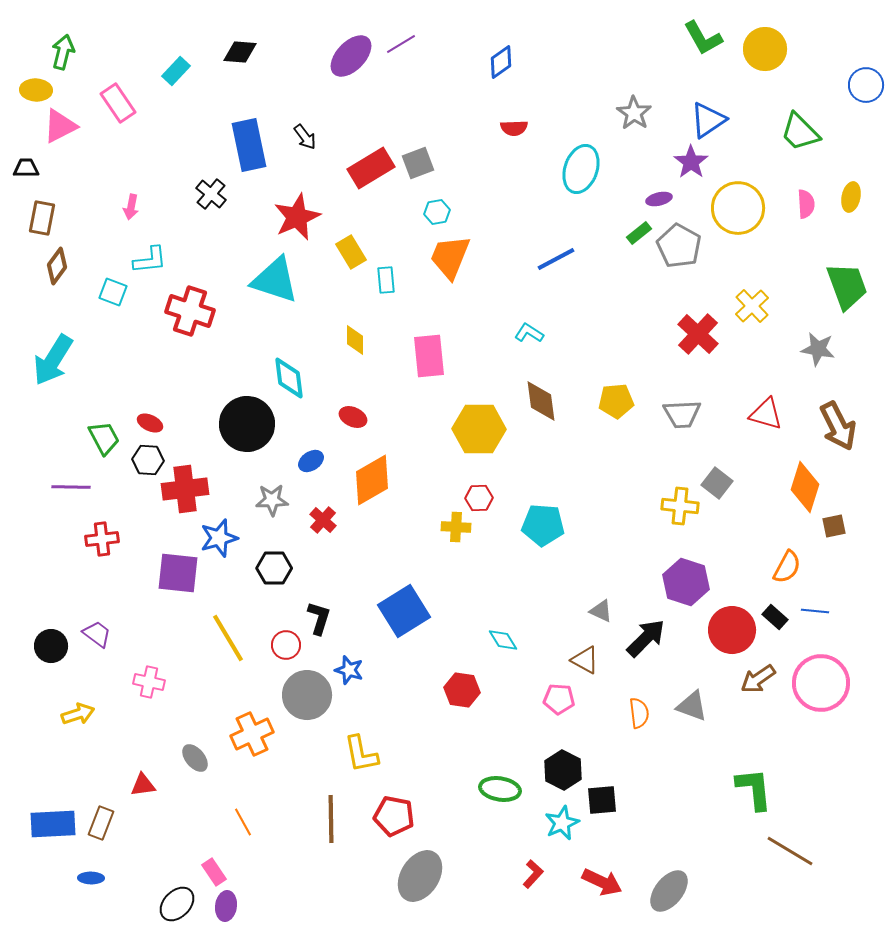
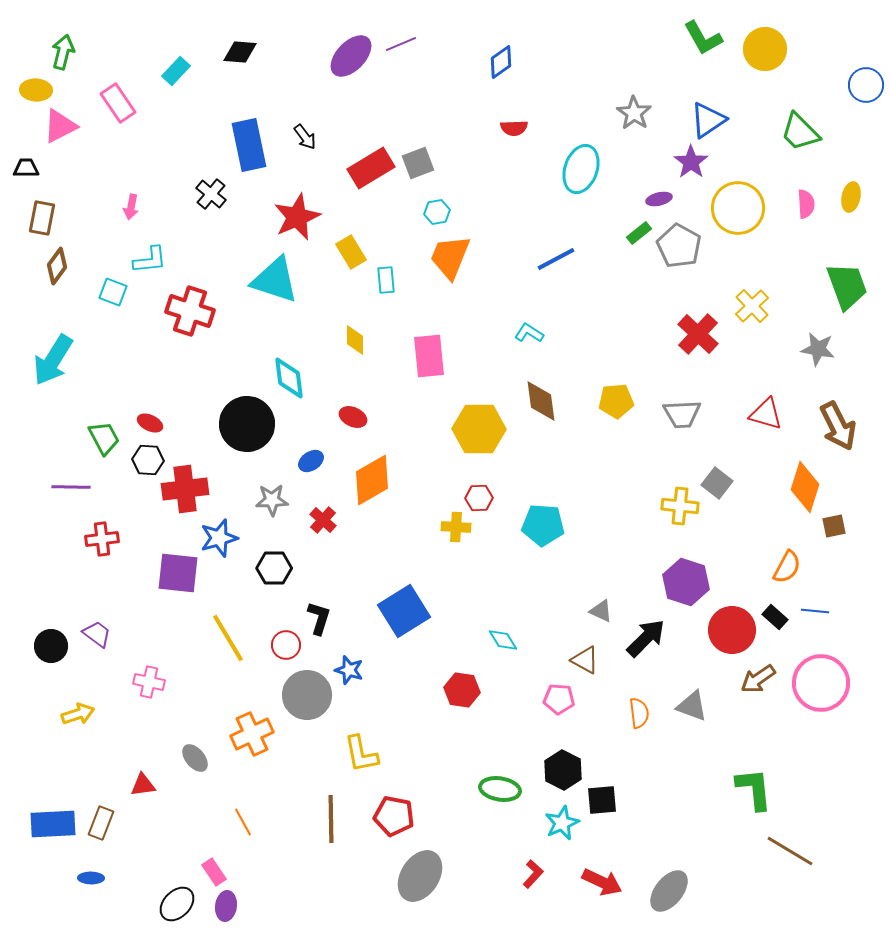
purple line at (401, 44): rotated 8 degrees clockwise
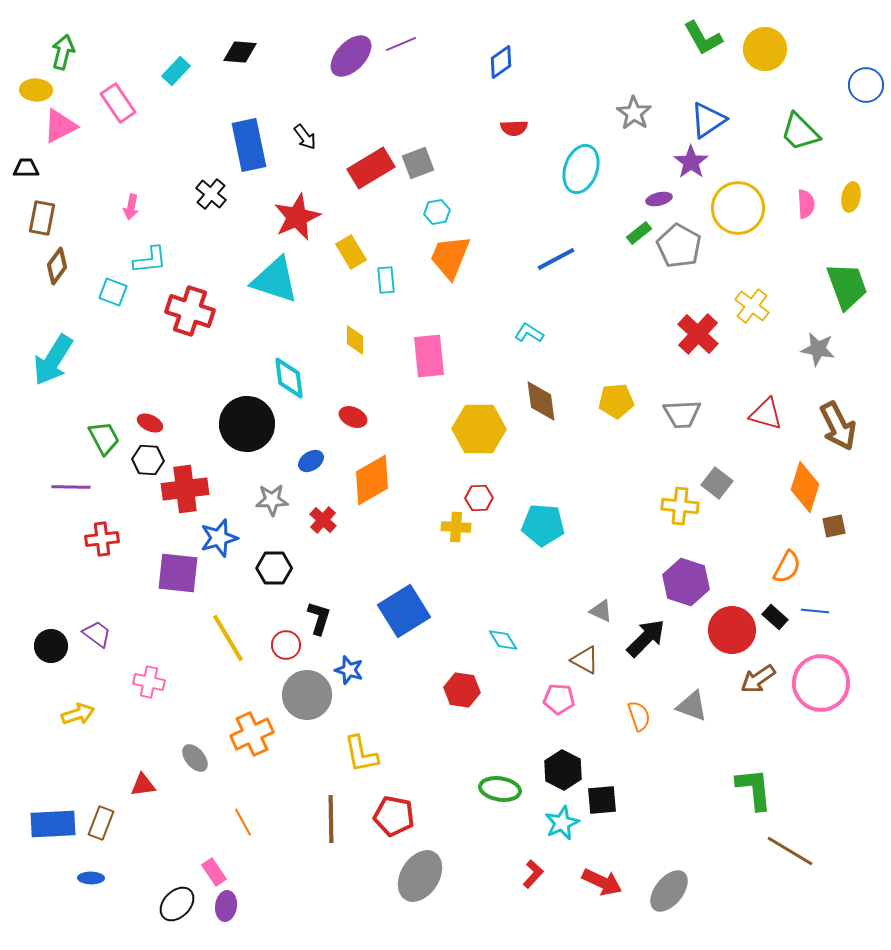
yellow cross at (752, 306): rotated 8 degrees counterclockwise
orange semicircle at (639, 713): moved 3 px down; rotated 12 degrees counterclockwise
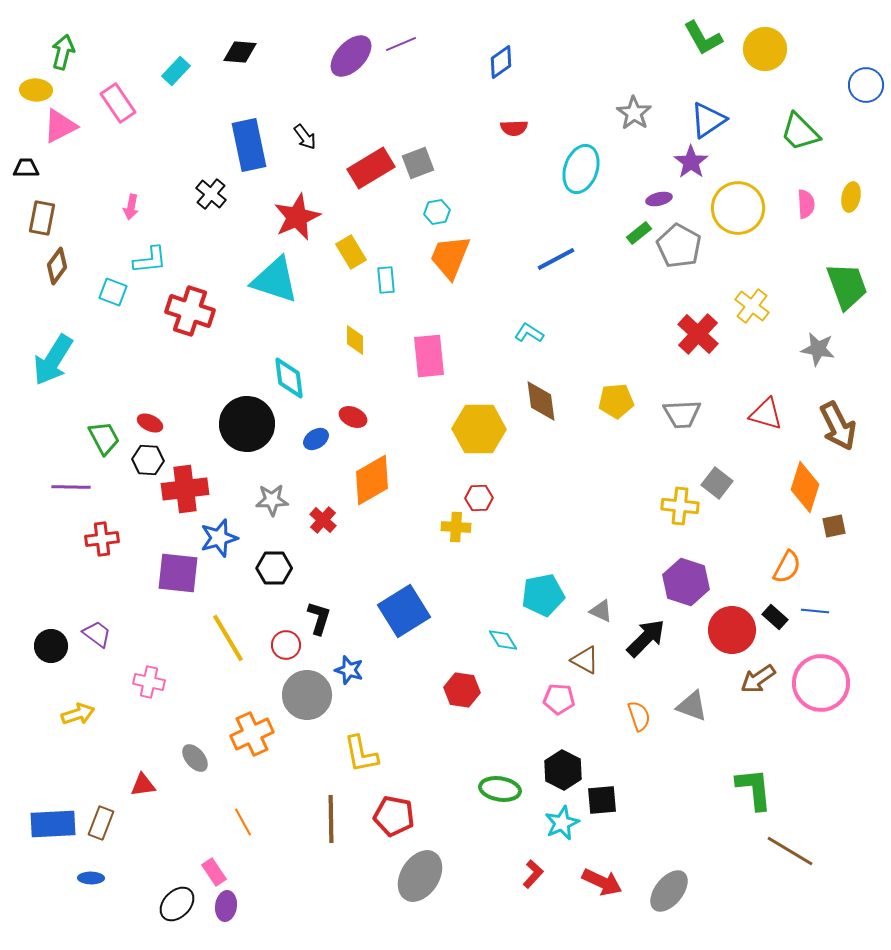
blue ellipse at (311, 461): moved 5 px right, 22 px up
cyan pentagon at (543, 525): moved 70 px down; rotated 15 degrees counterclockwise
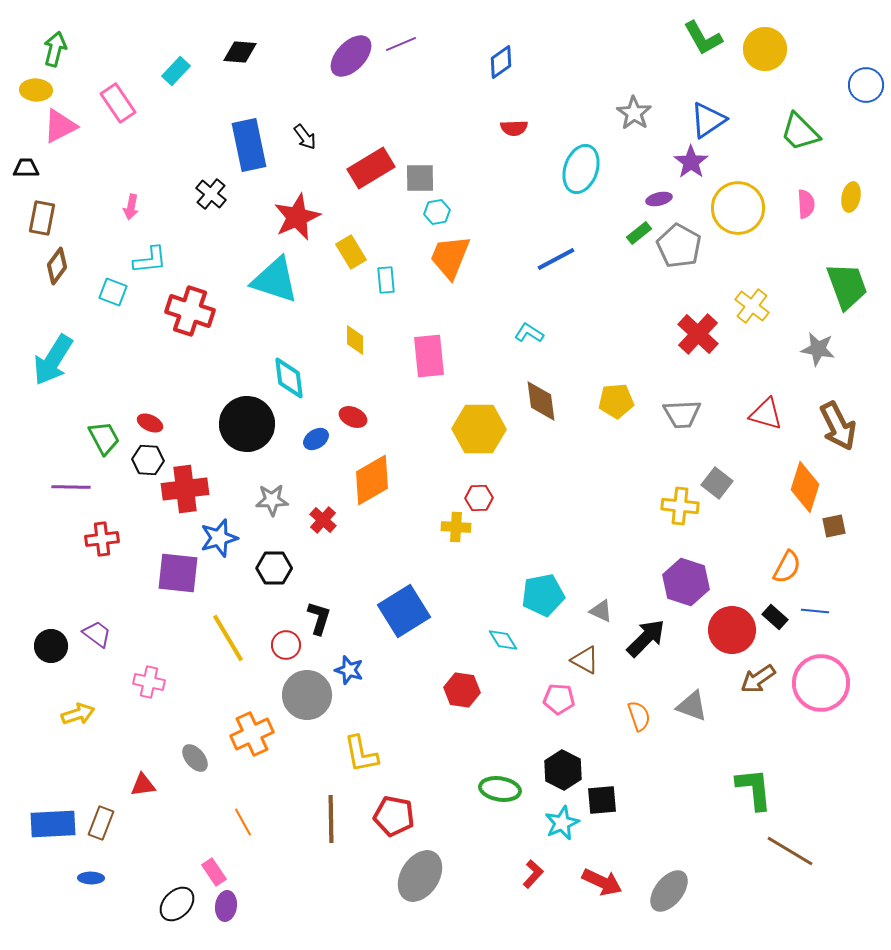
green arrow at (63, 52): moved 8 px left, 3 px up
gray square at (418, 163): moved 2 px right, 15 px down; rotated 20 degrees clockwise
